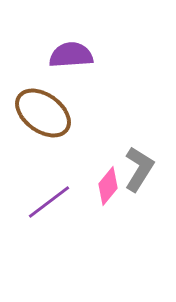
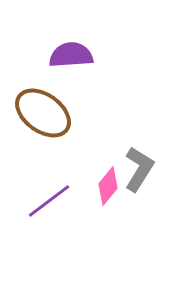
purple line: moved 1 px up
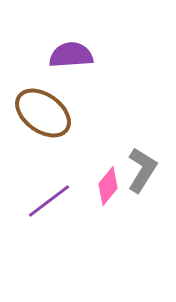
gray L-shape: moved 3 px right, 1 px down
